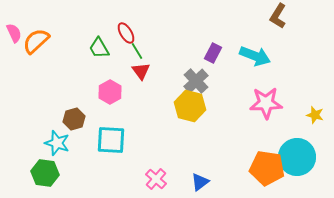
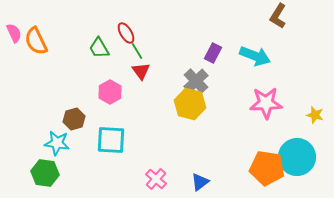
orange semicircle: rotated 72 degrees counterclockwise
yellow hexagon: moved 2 px up
cyan star: rotated 10 degrees counterclockwise
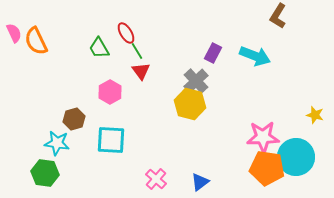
pink star: moved 3 px left, 34 px down
cyan circle: moved 1 px left
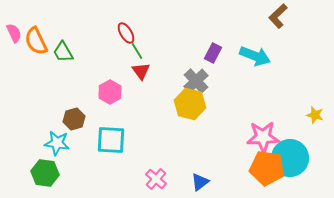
brown L-shape: rotated 15 degrees clockwise
green trapezoid: moved 36 px left, 4 px down
cyan circle: moved 6 px left, 1 px down
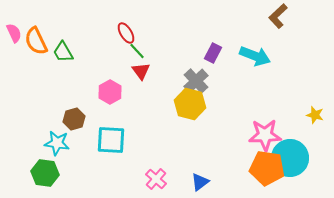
green line: rotated 12 degrees counterclockwise
pink star: moved 2 px right, 2 px up
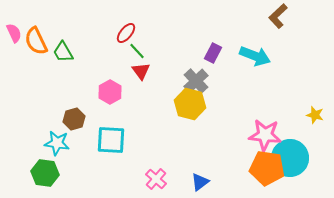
red ellipse: rotated 70 degrees clockwise
pink star: rotated 8 degrees clockwise
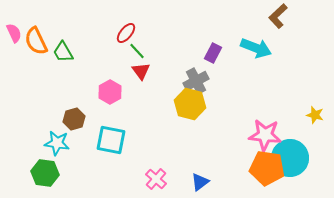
cyan arrow: moved 1 px right, 8 px up
gray cross: rotated 15 degrees clockwise
cyan square: rotated 8 degrees clockwise
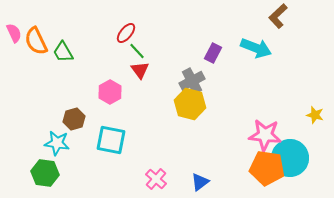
red triangle: moved 1 px left, 1 px up
gray cross: moved 4 px left
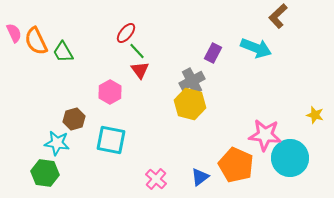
orange pentagon: moved 31 px left, 3 px up; rotated 16 degrees clockwise
blue triangle: moved 5 px up
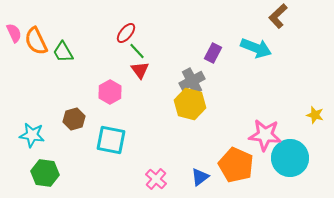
cyan star: moved 25 px left, 8 px up
